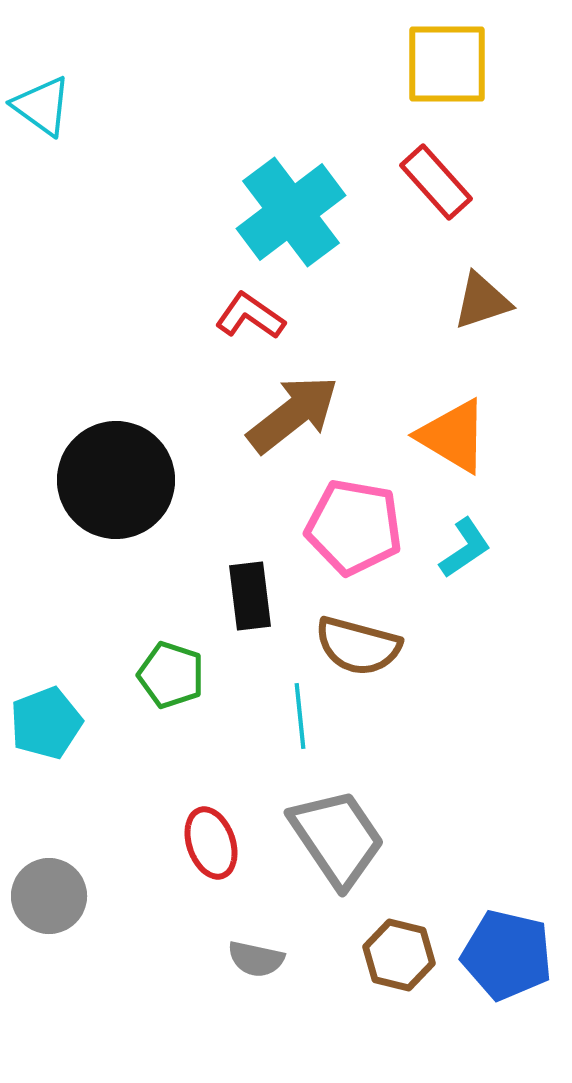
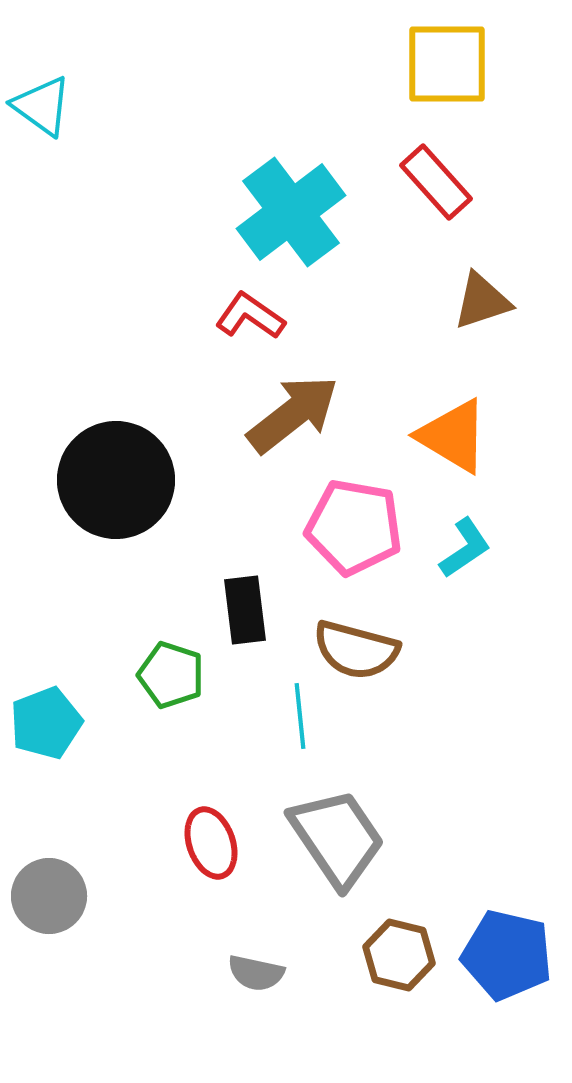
black rectangle: moved 5 px left, 14 px down
brown semicircle: moved 2 px left, 4 px down
gray semicircle: moved 14 px down
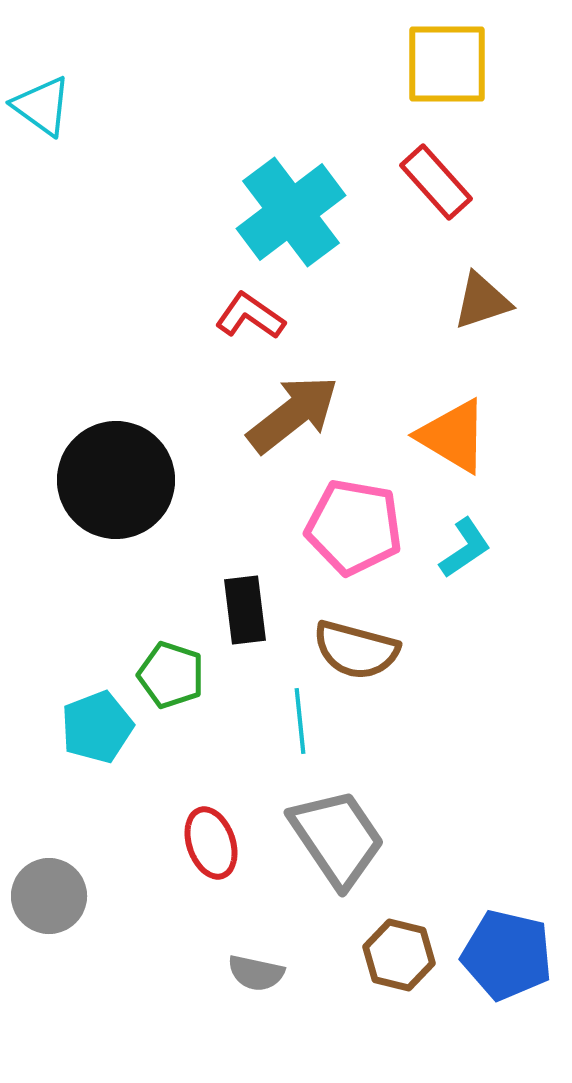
cyan line: moved 5 px down
cyan pentagon: moved 51 px right, 4 px down
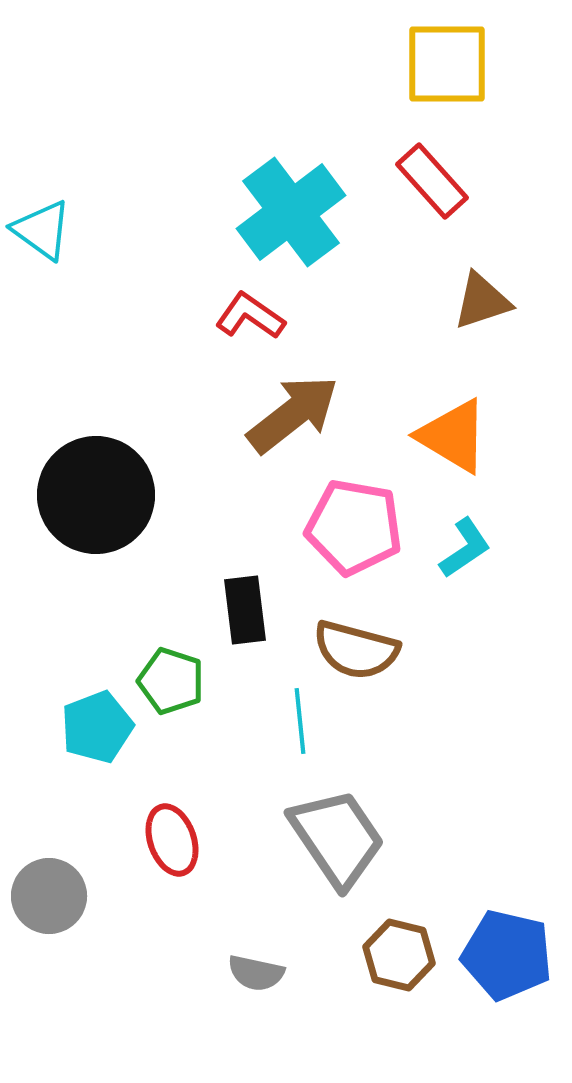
cyan triangle: moved 124 px down
red rectangle: moved 4 px left, 1 px up
black circle: moved 20 px left, 15 px down
green pentagon: moved 6 px down
red ellipse: moved 39 px left, 3 px up
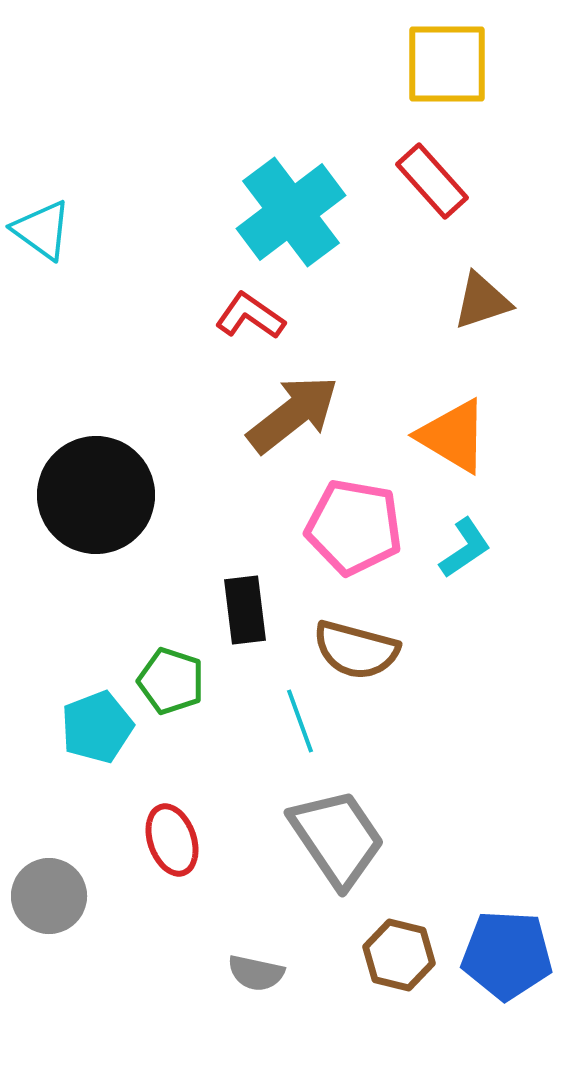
cyan line: rotated 14 degrees counterclockwise
blue pentagon: rotated 10 degrees counterclockwise
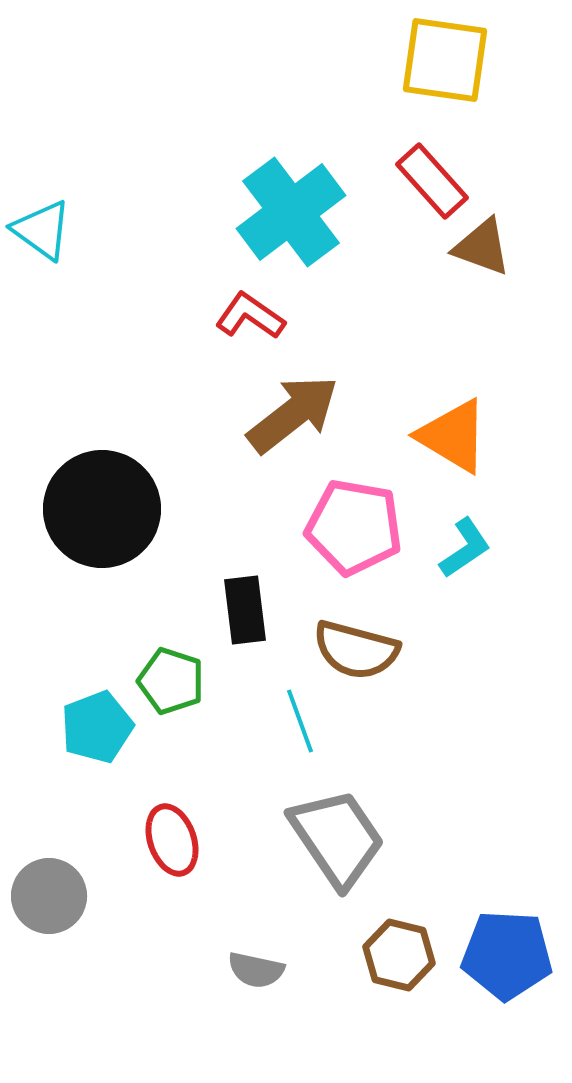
yellow square: moved 2 px left, 4 px up; rotated 8 degrees clockwise
brown triangle: moved 54 px up; rotated 38 degrees clockwise
black circle: moved 6 px right, 14 px down
gray semicircle: moved 3 px up
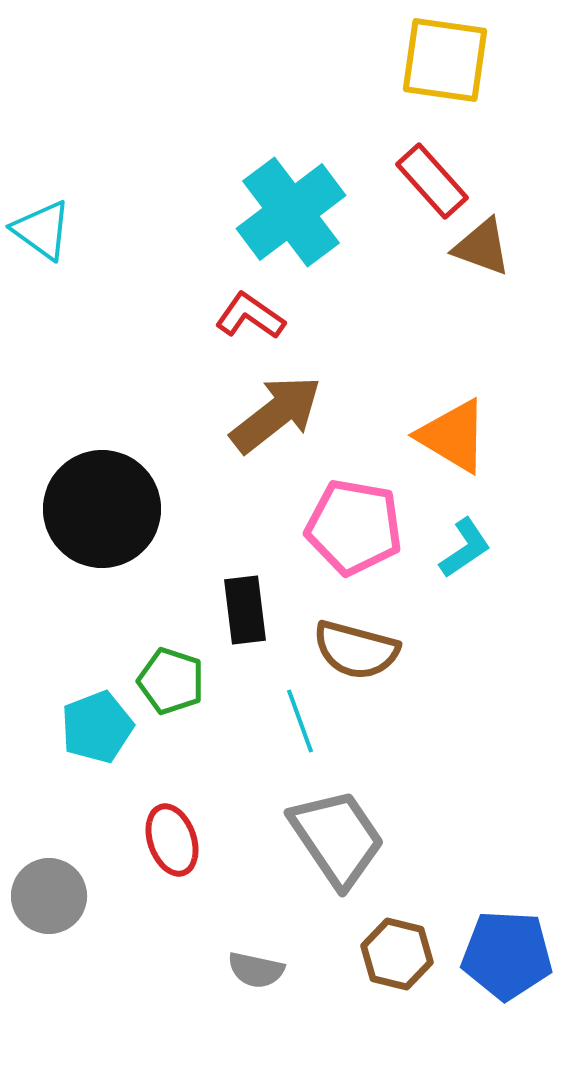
brown arrow: moved 17 px left
brown hexagon: moved 2 px left, 1 px up
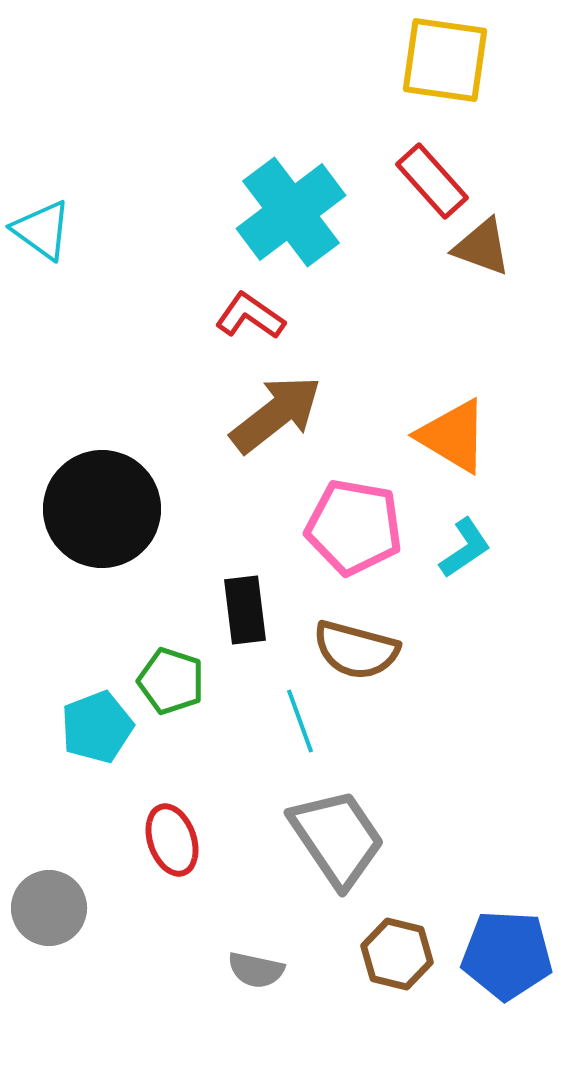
gray circle: moved 12 px down
